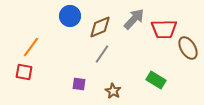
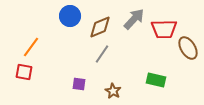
green rectangle: rotated 18 degrees counterclockwise
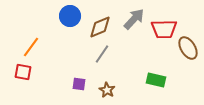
red square: moved 1 px left
brown star: moved 6 px left, 1 px up
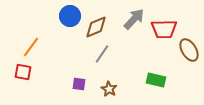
brown diamond: moved 4 px left
brown ellipse: moved 1 px right, 2 px down
brown star: moved 2 px right, 1 px up
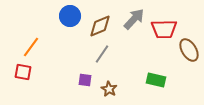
brown diamond: moved 4 px right, 1 px up
purple square: moved 6 px right, 4 px up
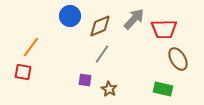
brown ellipse: moved 11 px left, 9 px down
green rectangle: moved 7 px right, 9 px down
